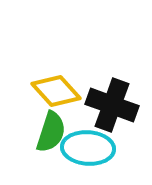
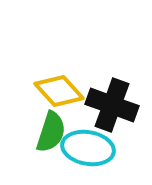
yellow diamond: moved 3 px right
cyan ellipse: rotated 6 degrees clockwise
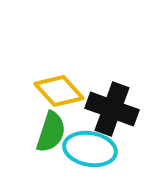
black cross: moved 4 px down
cyan ellipse: moved 2 px right, 1 px down
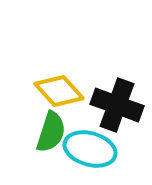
black cross: moved 5 px right, 4 px up
cyan ellipse: rotated 6 degrees clockwise
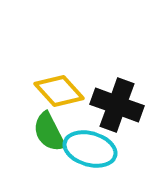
green semicircle: moved 2 px left; rotated 135 degrees clockwise
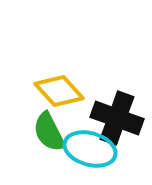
black cross: moved 13 px down
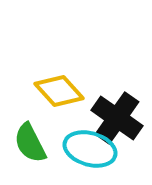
black cross: rotated 15 degrees clockwise
green semicircle: moved 19 px left, 11 px down
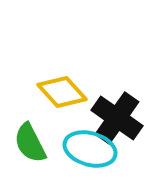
yellow diamond: moved 3 px right, 1 px down
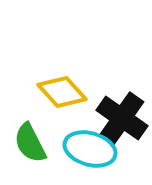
black cross: moved 5 px right
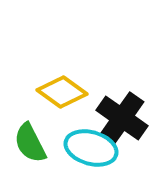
yellow diamond: rotated 12 degrees counterclockwise
cyan ellipse: moved 1 px right, 1 px up
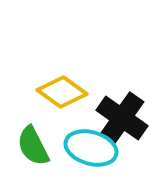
green semicircle: moved 3 px right, 3 px down
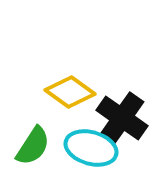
yellow diamond: moved 8 px right
green semicircle: rotated 120 degrees counterclockwise
